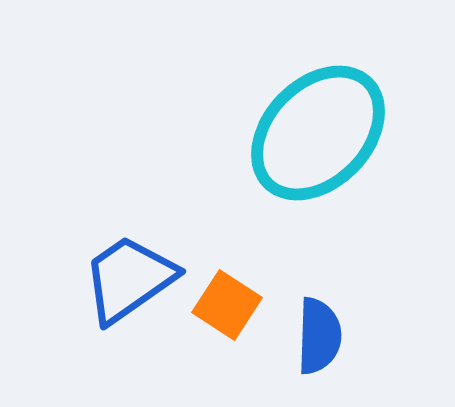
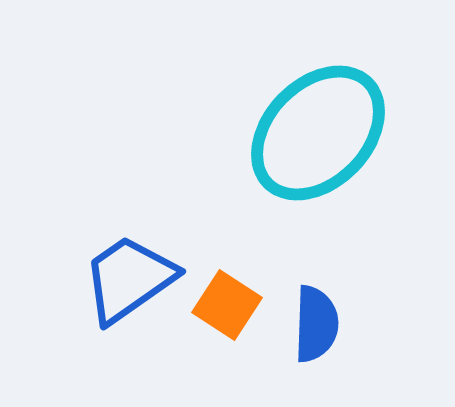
blue semicircle: moved 3 px left, 12 px up
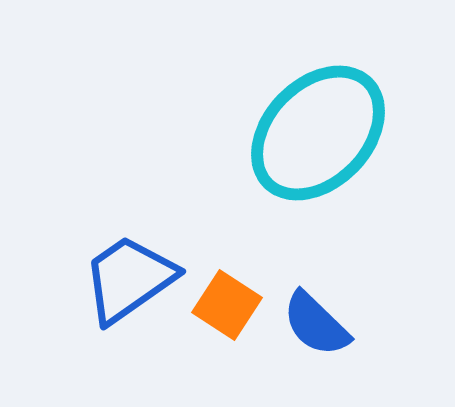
blue semicircle: rotated 132 degrees clockwise
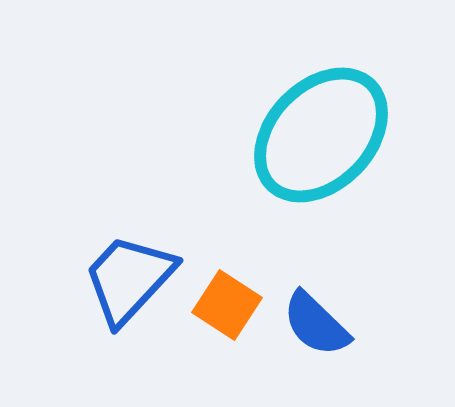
cyan ellipse: moved 3 px right, 2 px down
blue trapezoid: rotated 12 degrees counterclockwise
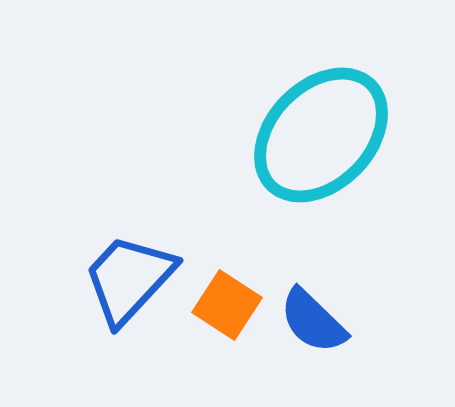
blue semicircle: moved 3 px left, 3 px up
